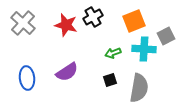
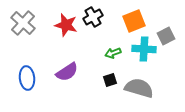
gray semicircle: rotated 84 degrees counterclockwise
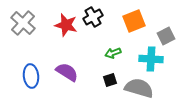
cyan cross: moved 7 px right, 10 px down
purple semicircle: rotated 115 degrees counterclockwise
blue ellipse: moved 4 px right, 2 px up
